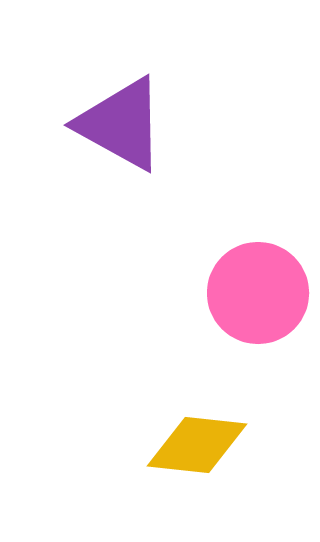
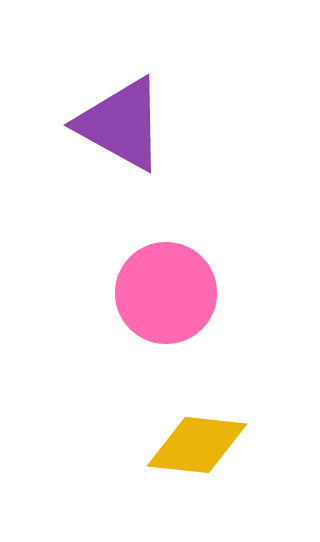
pink circle: moved 92 px left
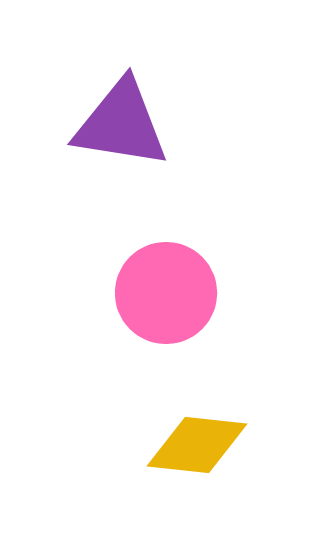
purple triangle: rotated 20 degrees counterclockwise
